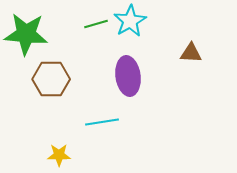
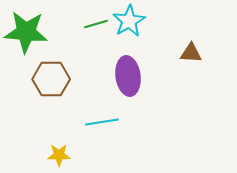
cyan star: moved 1 px left
green star: moved 2 px up
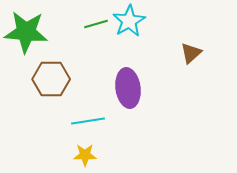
brown triangle: rotated 45 degrees counterclockwise
purple ellipse: moved 12 px down
cyan line: moved 14 px left, 1 px up
yellow star: moved 26 px right
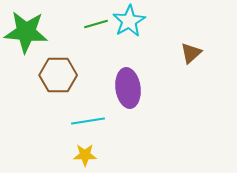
brown hexagon: moved 7 px right, 4 px up
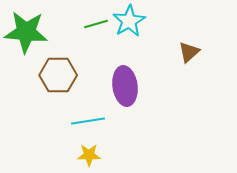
brown triangle: moved 2 px left, 1 px up
purple ellipse: moved 3 px left, 2 px up
yellow star: moved 4 px right
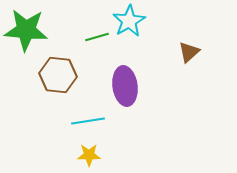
green line: moved 1 px right, 13 px down
green star: moved 2 px up
brown hexagon: rotated 6 degrees clockwise
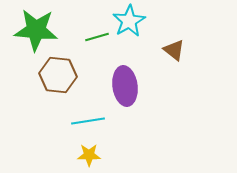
green star: moved 10 px right
brown triangle: moved 15 px left, 2 px up; rotated 40 degrees counterclockwise
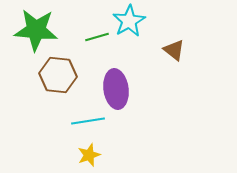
purple ellipse: moved 9 px left, 3 px down
yellow star: rotated 20 degrees counterclockwise
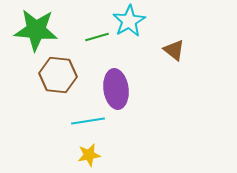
yellow star: rotated 10 degrees clockwise
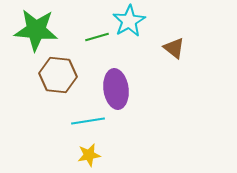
brown triangle: moved 2 px up
